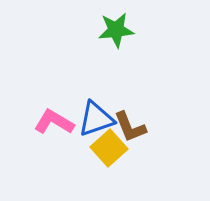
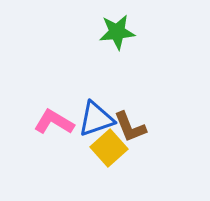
green star: moved 1 px right, 2 px down
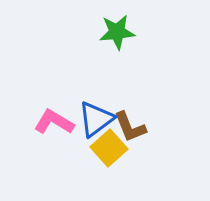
blue triangle: rotated 18 degrees counterclockwise
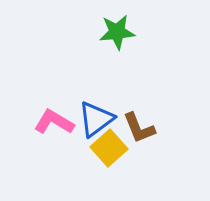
brown L-shape: moved 9 px right, 1 px down
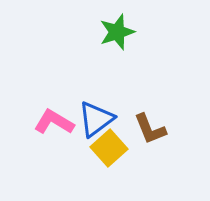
green star: rotated 12 degrees counterclockwise
brown L-shape: moved 11 px right, 1 px down
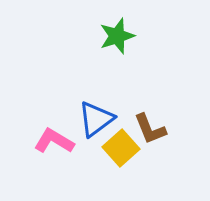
green star: moved 4 px down
pink L-shape: moved 19 px down
yellow square: moved 12 px right
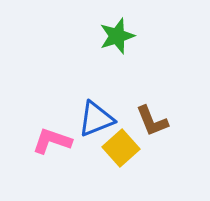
blue triangle: rotated 15 degrees clockwise
brown L-shape: moved 2 px right, 8 px up
pink L-shape: moved 2 px left; rotated 12 degrees counterclockwise
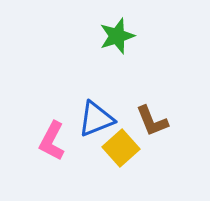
pink L-shape: rotated 81 degrees counterclockwise
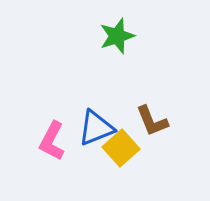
blue triangle: moved 9 px down
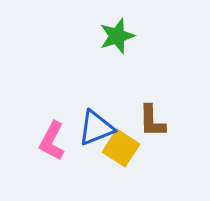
brown L-shape: rotated 21 degrees clockwise
yellow square: rotated 15 degrees counterclockwise
